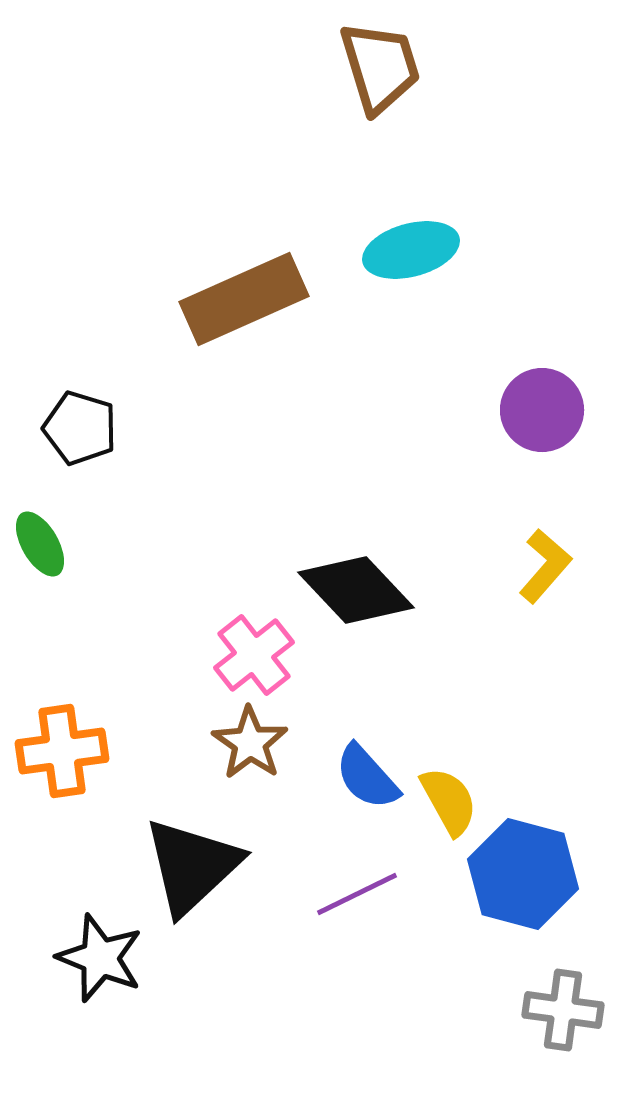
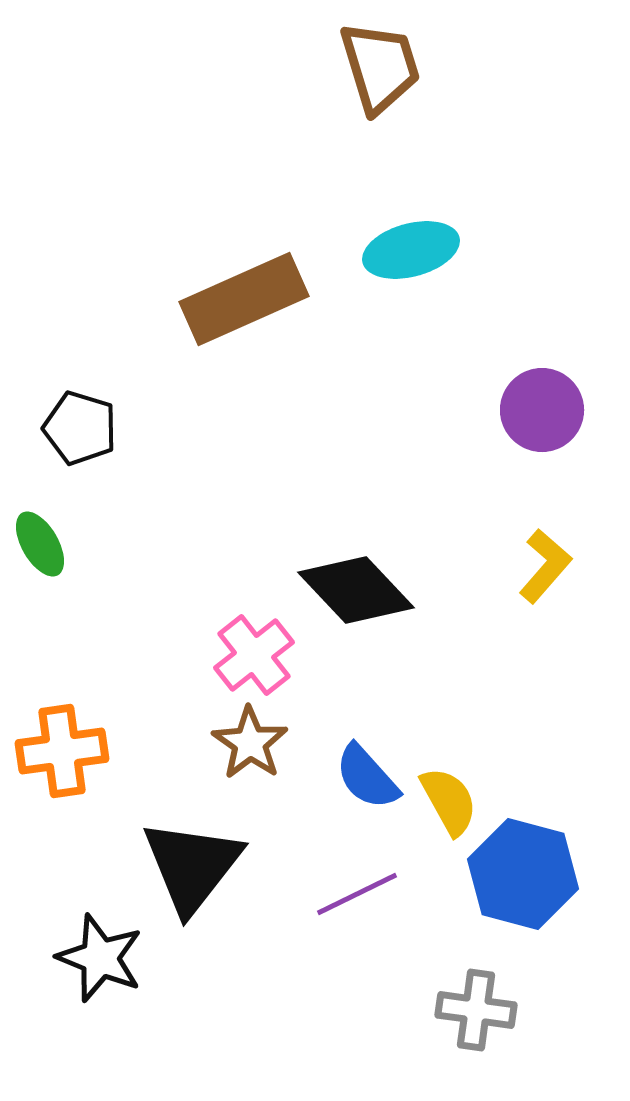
black triangle: rotated 9 degrees counterclockwise
gray cross: moved 87 px left
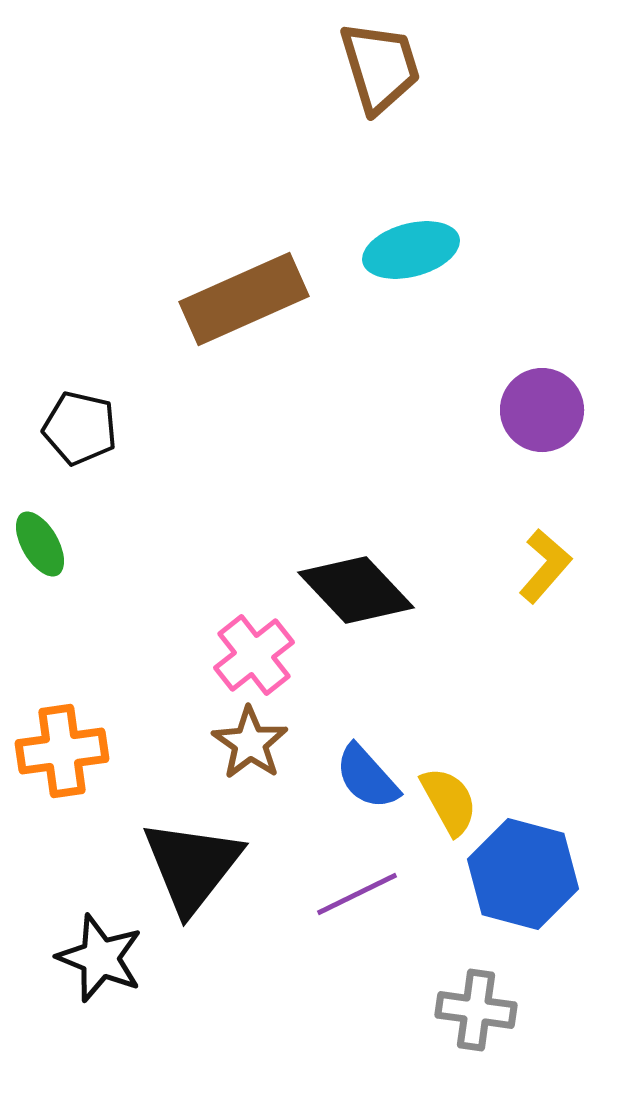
black pentagon: rotated 4 degrees counterclockwise
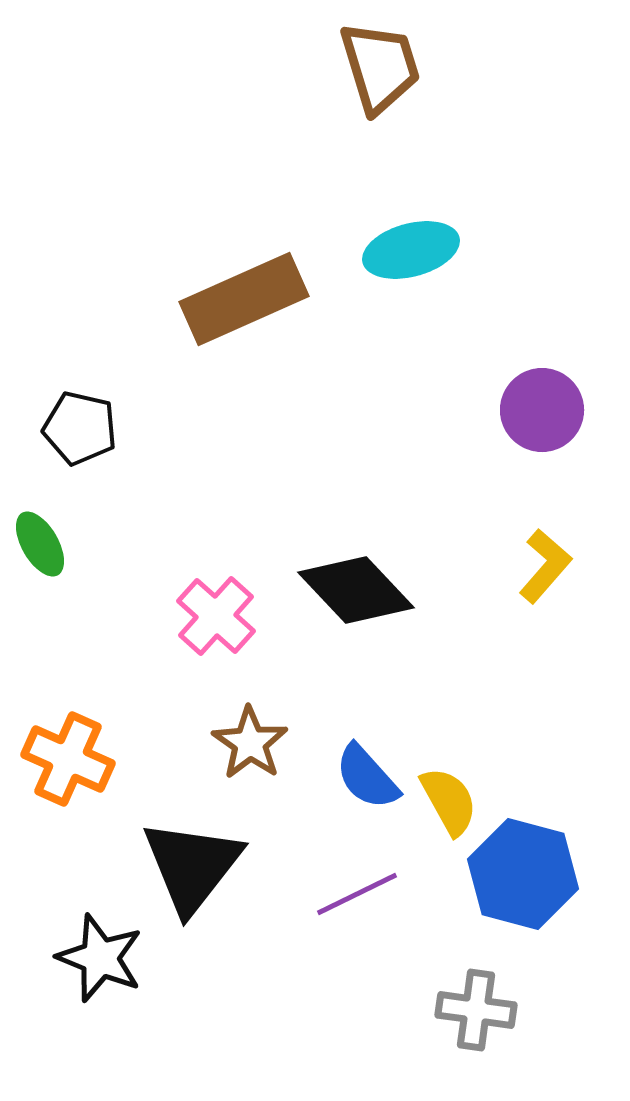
pink cross: moved 38 px left, 39 px up; rotated 10 degrees counterclockwise
orange cross: moved 6 px right, 8 px down; rotated 32 degrees clockwise
